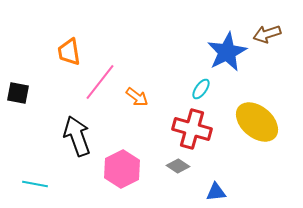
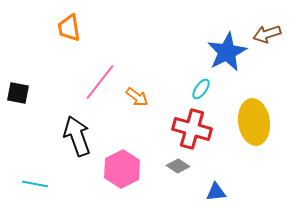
orange trapezoid: moved 24 px up
yellow ellipse: moved 3 px left; rotated 42 degrees clockwise
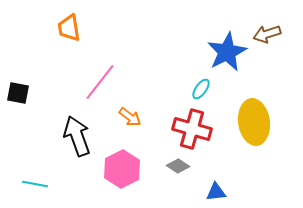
orange arrow: moved 7 px left, 20 px down
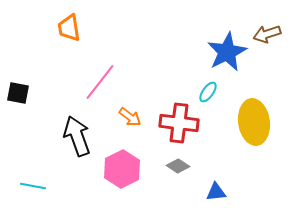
cyan ellipse: moved 7 px right, 3 px down
red cross: moved 13 px left, 6 px up; rotated 9 degrees counterclockwise
cyan line: moved 2 px left, 2 px down
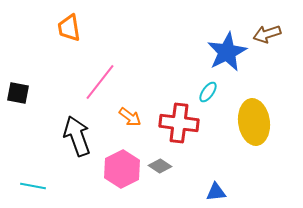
gray diamond: moved 18 px left
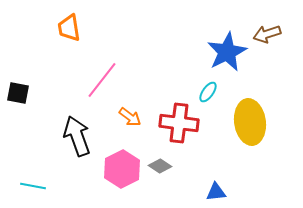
pink line: moved 2 px right, 2 px up
yellow ellipse: moved 4 px left
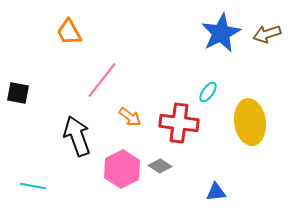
orange trapezoid: moved 4 px down; rotated 20 degrees counterclockwise
blue star: moved 6 px left, 19 px up
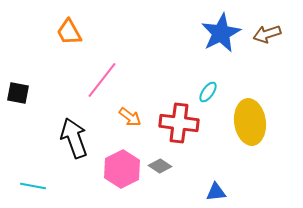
black arrow: moved 3 px left, 2 px down
